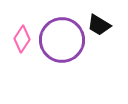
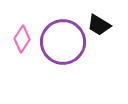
purple circle: moved 1 px right, 2 px down
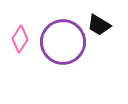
pink diamond: moved 2 px left
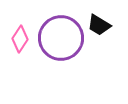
purple circle: moved 2 px left, 4 px up
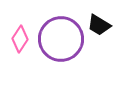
purple circle: moved 1 px down
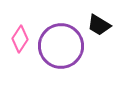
purple circle: moved 7 px down
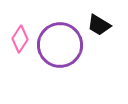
purple circle: moved 1 px left, 1 px up
